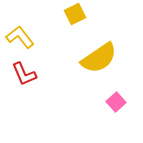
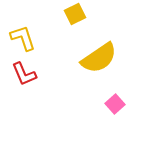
yellow L-shape: moved 3 px right, 1 px down; rotated 20 degrees clockwise
pink square: moved 1 px left, 2 px down
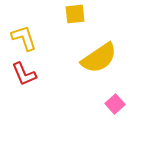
yellow square: rotated 20 degrees clockwise
yellow L-shape: moved 1 px right
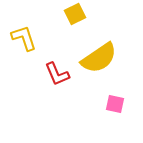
yellow square: rotated 20 degrees counterclockwise
red L-shape: moved 33 px right
pink square: rotated 36 degrees counterclockwise
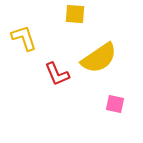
yellow square: rotated 30 degrees clockwise
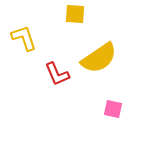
pink square: moved 2 px left, 5 px down
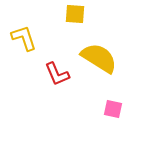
yellow semicircle: rotated 114 degrees counterclockwise
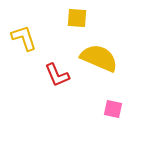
yellow square: moved 2 px right, 4 px down
yellow semicircle: rotated 9 degrees counterclockwise
red L-shape: moved 1 px down
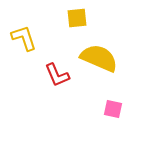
yellow square: rotated 10 degrees counterclockwise
